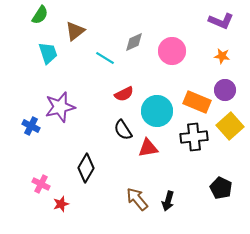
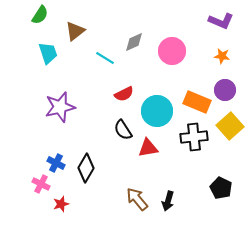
blue cross: moved 25 px right, 37 px down
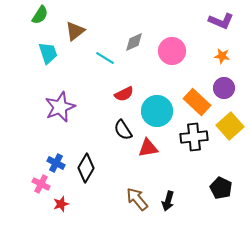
purple circle: moved 1 px left, 2 px up
orange rectangle: rotated 20 degrees clockwise
purple star: rotated 8 degrees counterclockwise
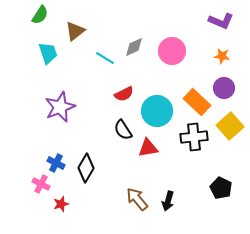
gray diamond: moved 5 px down
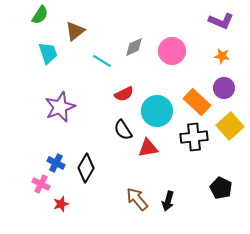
cyan line: moved 3 px left, 3 px down
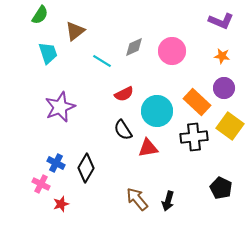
yellow square: rotated 12 degrees counterclockwise
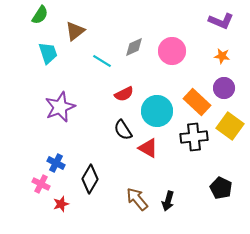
red triangle: rotated 40 degrees clockwise
black diamond: moved 4 px right, 11 px down
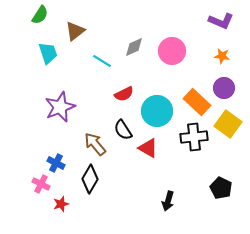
yellow square: moved 2 px left, 2 px up
brown arrow: moved 42 px left, 55 px up
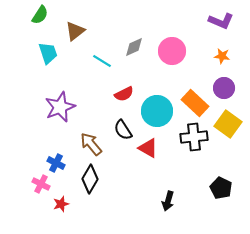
orange rectangle: moved 2 px left, 1 px down
brown arrow: moved 4 px left
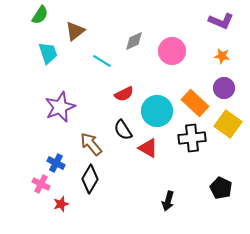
gray diamond: moved 6 px up
black cross: moved 2 px left, 1 px down
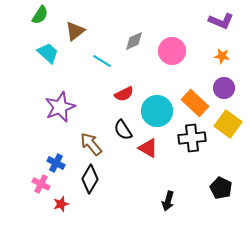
cyan trapezoid: rotated 30 degrees counterclockwise
